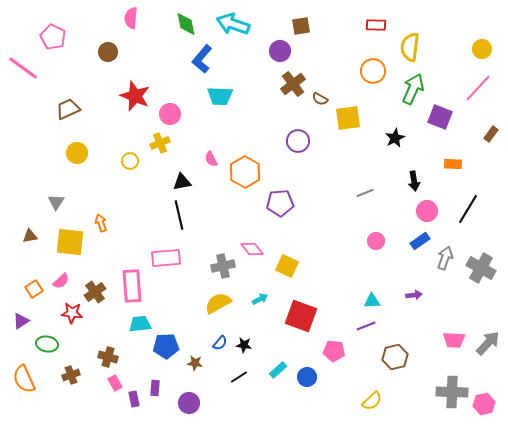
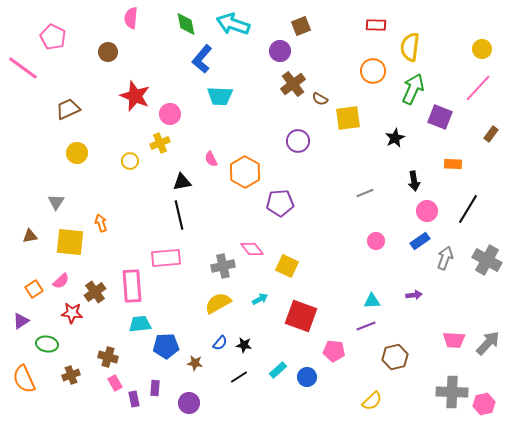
brown square at (301, 26): rotated 12 degrees counterclockwise
gray cross at (481, 268): moved 6 px right, 8 px up
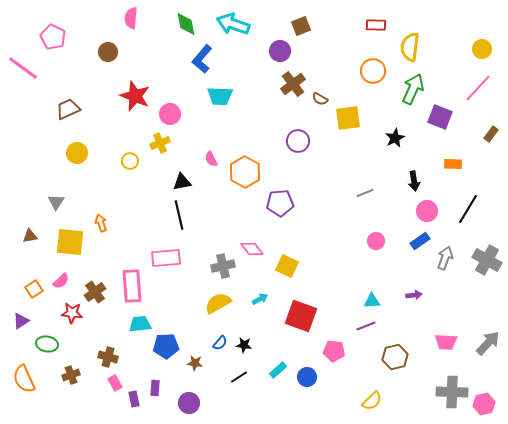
pink trapezoid at (454, 340): moved 8 px left, 2 px down
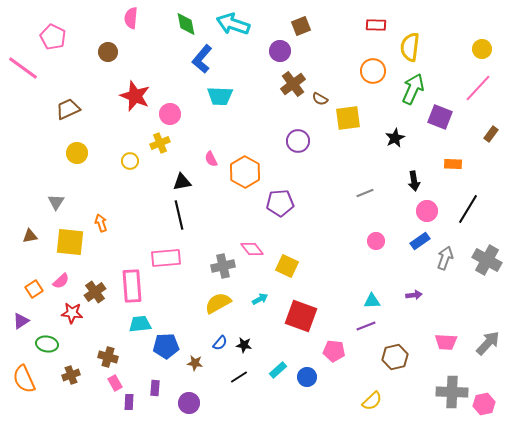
purple rectangle at (134, 399): moved 5 px left, 3 px down; rotated 14 degrees clockwise
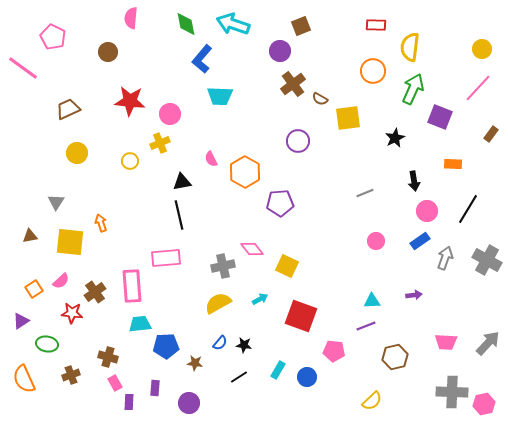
red star at (135, 96): moved 5 px left, 5 px down; rotated 16 degrees counterclockwise
cyan rectangle at (278, 370): rotated 18 degrees counterclockwise
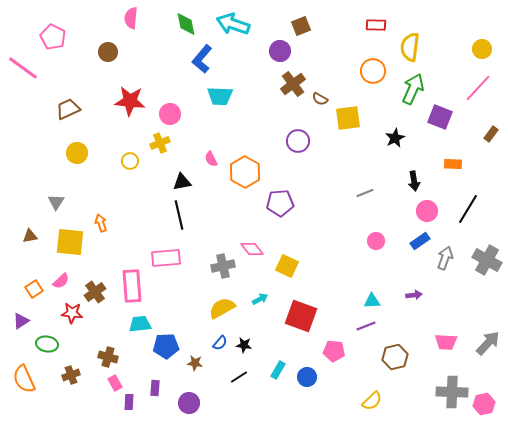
yellow semicircle at (218, 303): moved 4 px right, 5 px down
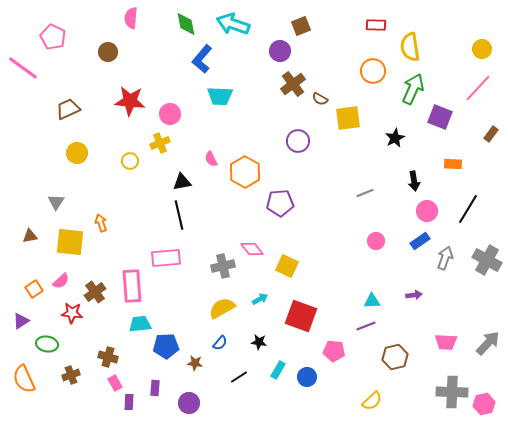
yellow semicircle at (410, 47): rotated 16 degrees counterclockwise
black star at (244, 345): moved 15 px right, 3 px up
